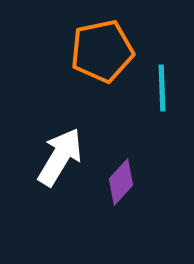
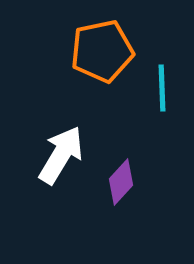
white arrow: moved 1 px right, 2 px up
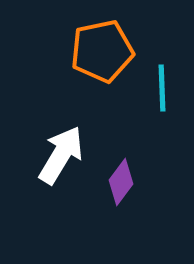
purple diamond: rotated 6 degrees counterclockwise
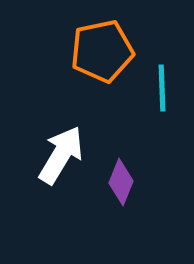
purple diamond: rotated 15 degrees counterclockwise
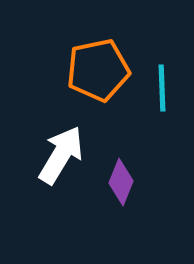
orange pentagon: moved 4 px left, 19 px down
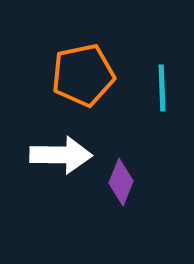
orange pentagon: moved 15 px left, 5 px down
white arrow: rotated 60 degrees clockwise
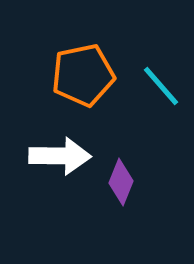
cyan line: moved 1 px left, 2 px up; rotated 39 degrees counterclockwise
white arrow: moved 1 px left, 1 px down
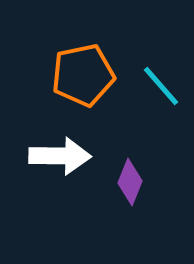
purple diamond: moved 9 px right
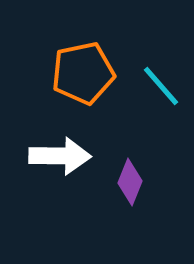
orange pentagon: moved 2 px up
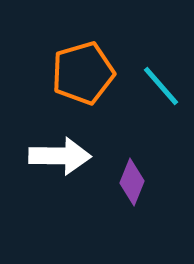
orange pentagon: rotated 4 degrees counterclockwise
purple diamond: moved 2 px right
